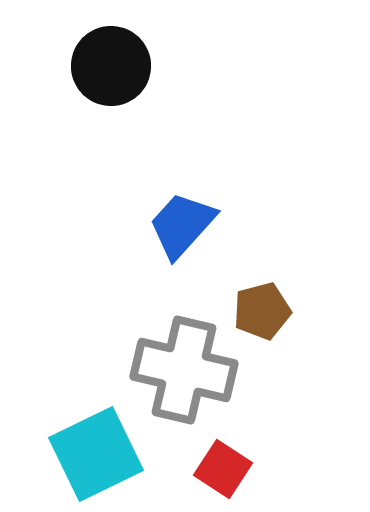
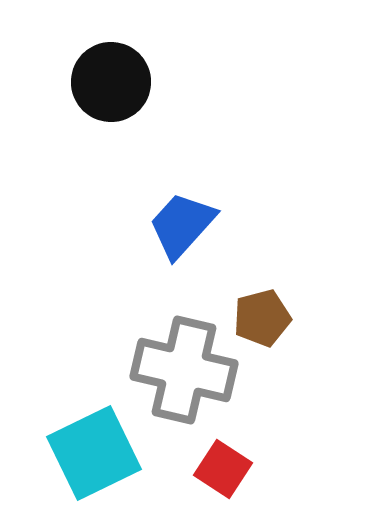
black circle: moved 16 px down
brown pentagon: moved 7 px down
cyan square: moved 2 px left, 1 px up
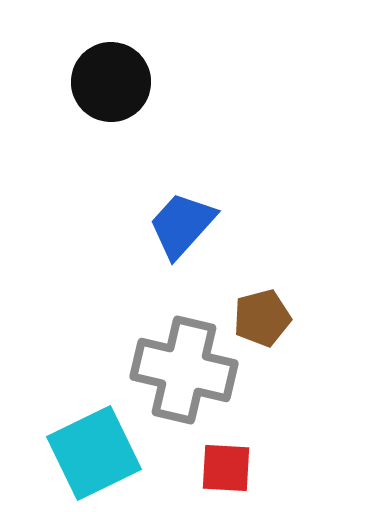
red square: moved 3 px right, 1 px up; rotated 30 degrees counterclockwise
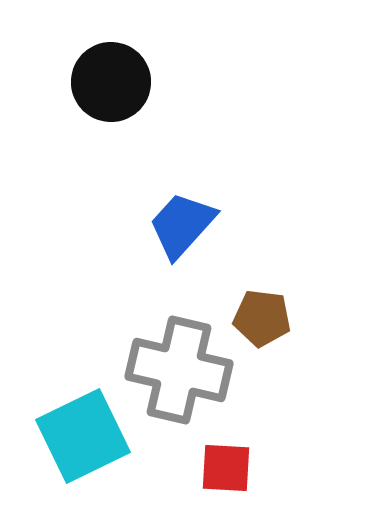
brown pentagon: rotated 22 degrees clockwise
gray cross: moved 5 px left
cyan square: moved 11 px left, 17 px up
